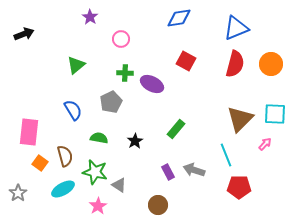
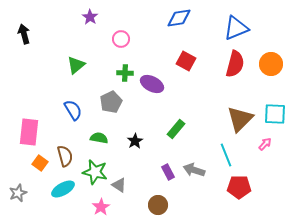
black arrow: rotated 84 degrees counterclockwise
gray star: rotated 12 degrees clockwise
pink star: moved 3 px right, 1 px down
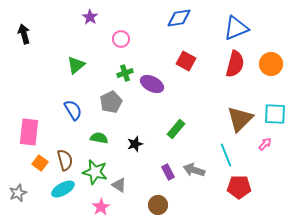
green cross: rotated 21 degrees counterclockwise
black star: moved 3 px down; rotated 14 degrees clockwise
brown semicircle: moved 4 px down
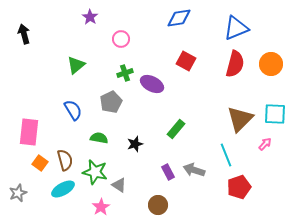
red pentagon: rotated 20 degrees counterclockwise
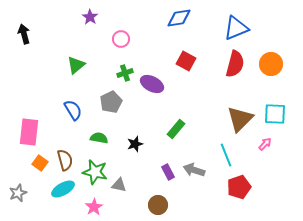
gray triangle: rotated 21 degrees counterclockwise
pink star: moved 7 px left
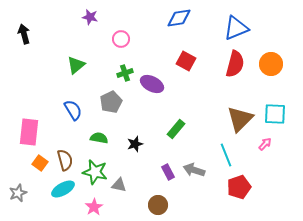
purple star: rotated 21 degrees counterclockwise
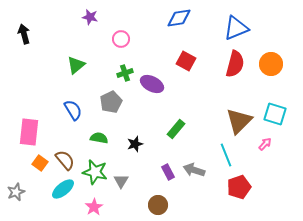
cyan square: rotated 15 degrees clockwise
brown triangle: moved 1 px left, 2 px down
brown semicircle: rotated 25 degrees counterclockwise
gray triangle: moved 2 px right, 4 px up; rotated 49 degrees clockwise
cyan ellipse: rotated 10 degrees counterclockwise
gray star: moved 2 px left, 1 px up
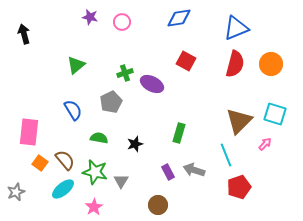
pink circle: moved 1 px right, 17 px up
green rectangle: moved 3 px right, 4 px down; rotated 24 degrees counterclockwise
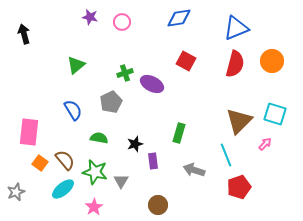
orange circle: moved 1 px right, 3 px up
purple rectangle: moved 15 px left, 11 px up; rotated 21 degrees clockwise
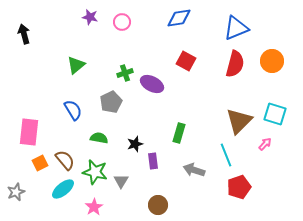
orange square: rotated 28 degrees clockwise
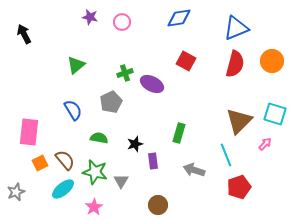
black arrow: rotated 12 degrees counterclockwise
